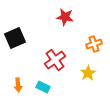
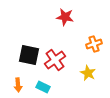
black square: moved 14 px right, 17 px down; rotated 35 degrees clockwise
yellow star: rotated 14 degrees counterclockwise
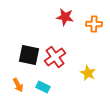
orange cross: moved 20 px up; rotated 21 degrees clockwise
red cross: moved 3 px up
orange arrow: rotated 24 degrees counterclockwise
